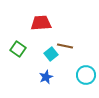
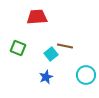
red trapezoid: moved 4 px left, 6 px up
green square: moved 1 px up; rotated 14 degrees counterclockwise
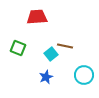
cyan circle: moved 2 px left
